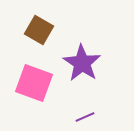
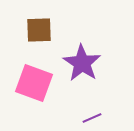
brown square: rotated 32 degrees counterclockwise
purple line: moved 7 px right, 1 px down
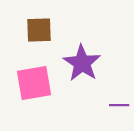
pink square: rotated 30 degrees counterclockwise
purple line: moved 27 px right, 13 px up; rotated 24 degrees clockwise
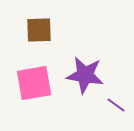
purple star: moved 3 px right, 12 px down; rotated 24 degrees counterclockwise
purple line: moved 3 px left; rotated 36 degrees clockwise
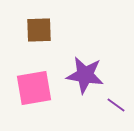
pink square: moved 5 px down
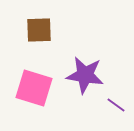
pink square: rotated 27 degrees clockwise
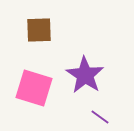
purple star: rotated 24 degrees clockwise
purple line: moved 16 px left, 12 px down
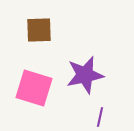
purple star: rotated 27 degrees clockwise
purple line: rotated 66 degrees clockwise
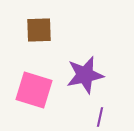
pink square: moved 2 px down
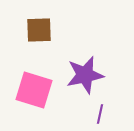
purple line: moved 3 px up
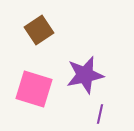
brown square: rotated 32 degrees counterclockwise
pink square: moved 1 px up
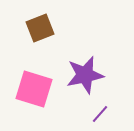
brown square: moved 1 px right, 2 px up; rotated 12 degrees clockwise
purple line: rotated 30 degrees clockwise
